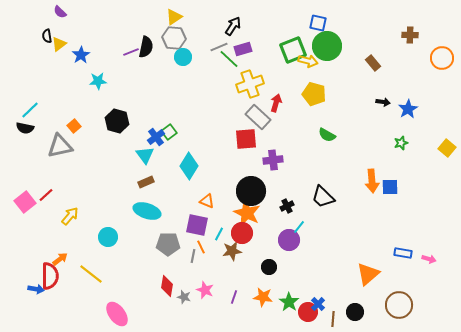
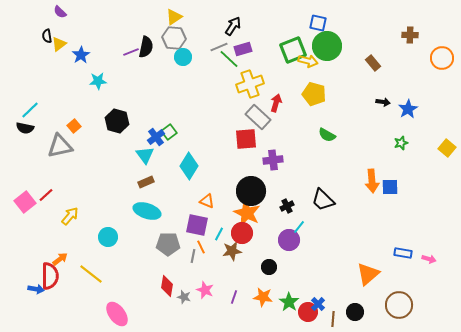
black trapezoid at (323, 197): moved 3 px down
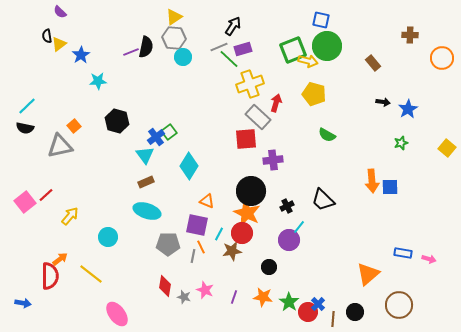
blue square at (318, 23): moved 3 px right, 3 px up
cyan line at (30, 110): moved 3 px left, 4 px up
red diamond at (167, 286): moved 2 px left
blue arrow at (36, 289): moved 13 px left, 14 px down
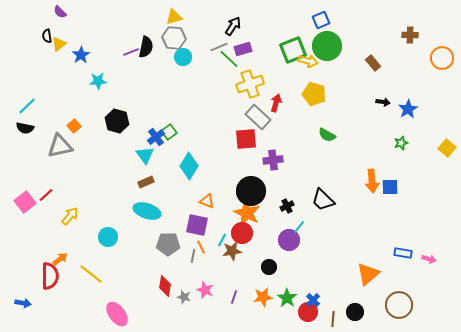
yellow triangle at (174, 17): rotated 18 degrees clockwise
blue square at (321, 20): rotated 36 degrees counterclockwise
cyan line at (219, 234): moved 3 px right, 6 px down
orange star at (263, 297): rotated 18 degrees counterclockwise
green star at (289, 302): moved 2 px left, 4 px up
blue cross at (318, 304): moved 5 px left, 4 px up
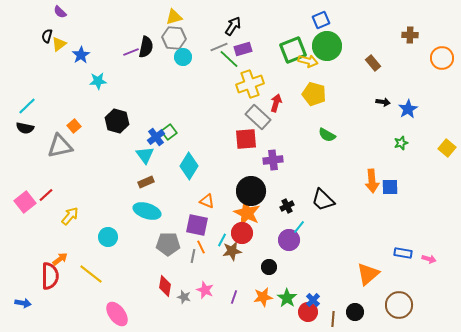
black semicircle at (47, 36): rotated 24 degrees clockwise
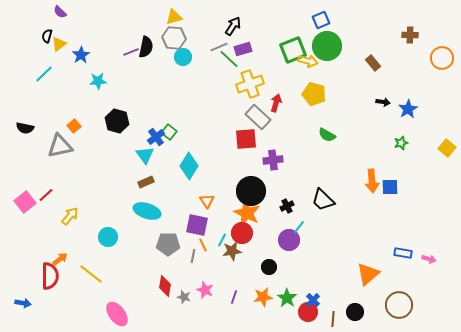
cyan line at (27, 106): moved 17 px right, 32 px up
green square at (169, 132): rotated 14 degrees counterclockwise
orange triangle at (207, 201): rotated 35 degrees clockwise
orange line at (201, 247): moved 2 px right, 2 px up
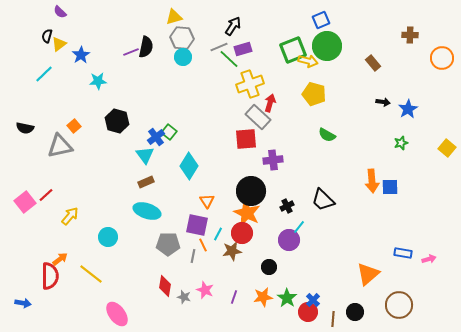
gray hexagon at (174, 38): moved 8 px right
red arrow at (276, 103): moved 6 px left
cyan line at (222, 240): moved 4 px left, 6 px up
pink arrow at (429, 259): rotated 32 degrees counterclockwise
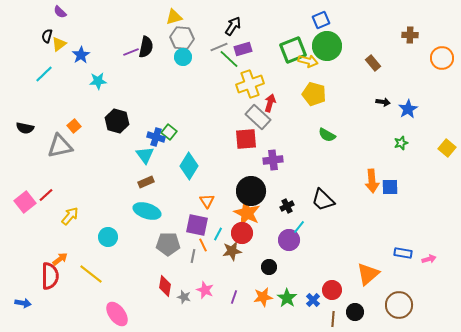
blue cross at (156, 137): rotated 36 degrees counterclockwise
red circle at (308, 312): moved 24 px right, 22 px up
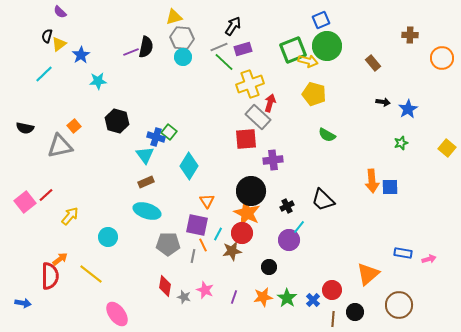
green line at (229, 59): moved 5 px left, 3 px down
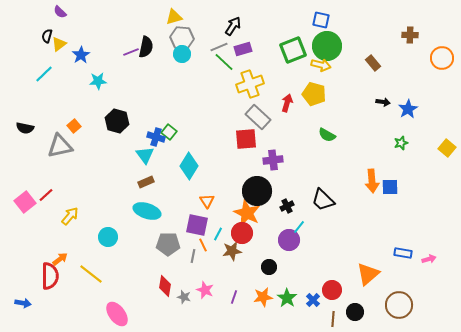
blue square at (321, 20): rotated 36 degrees clockwise
cyan circle at (183, 57): moved 1 px left, 3 px up
yellow arrow at (308, 61): moved 13 px right, 4 px down
red arrow at (270, 103): moved 17 px right
black circle at (251, 191): moved 6 px right
